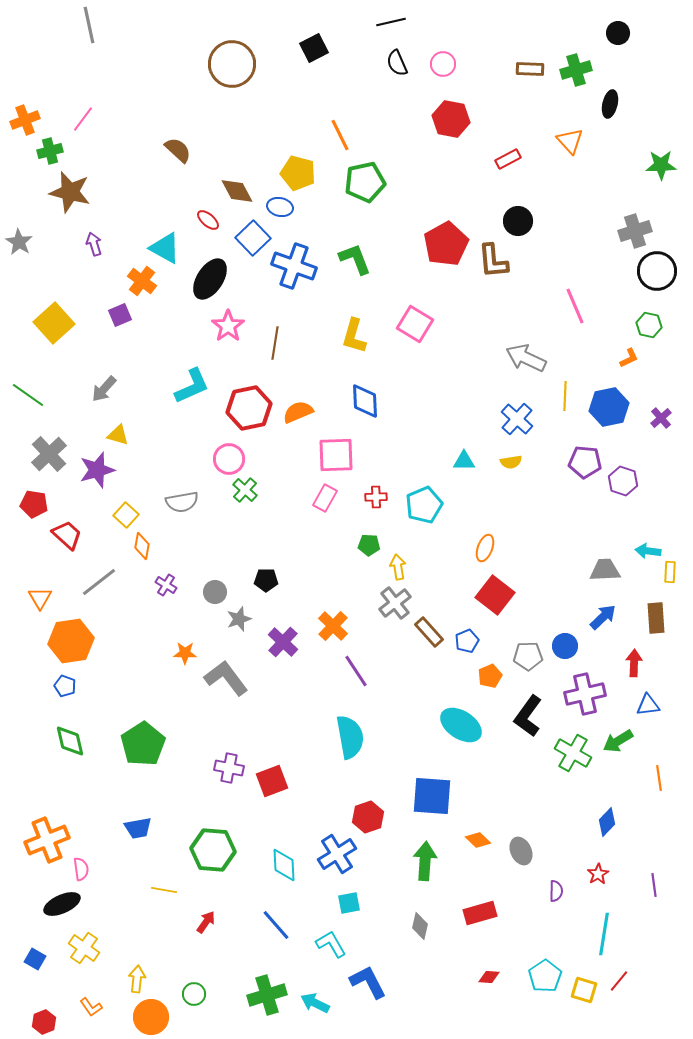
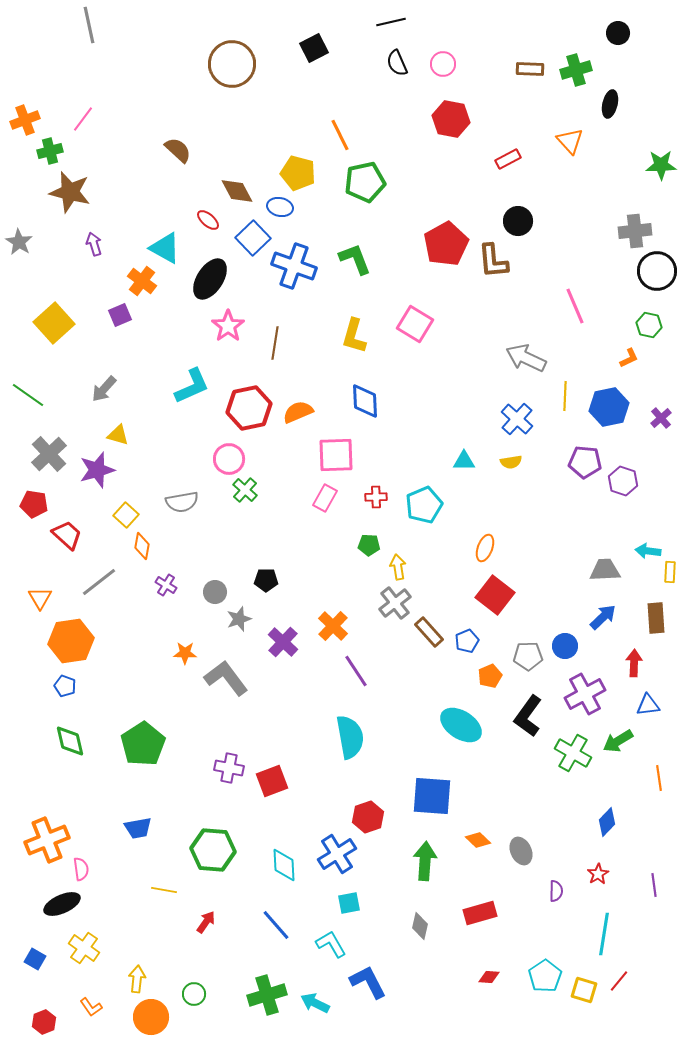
gray cross at (635, 231): rotated 12 degrees clockwise
purple cross at (585, 694): rotated 15 degrees counterclockwise
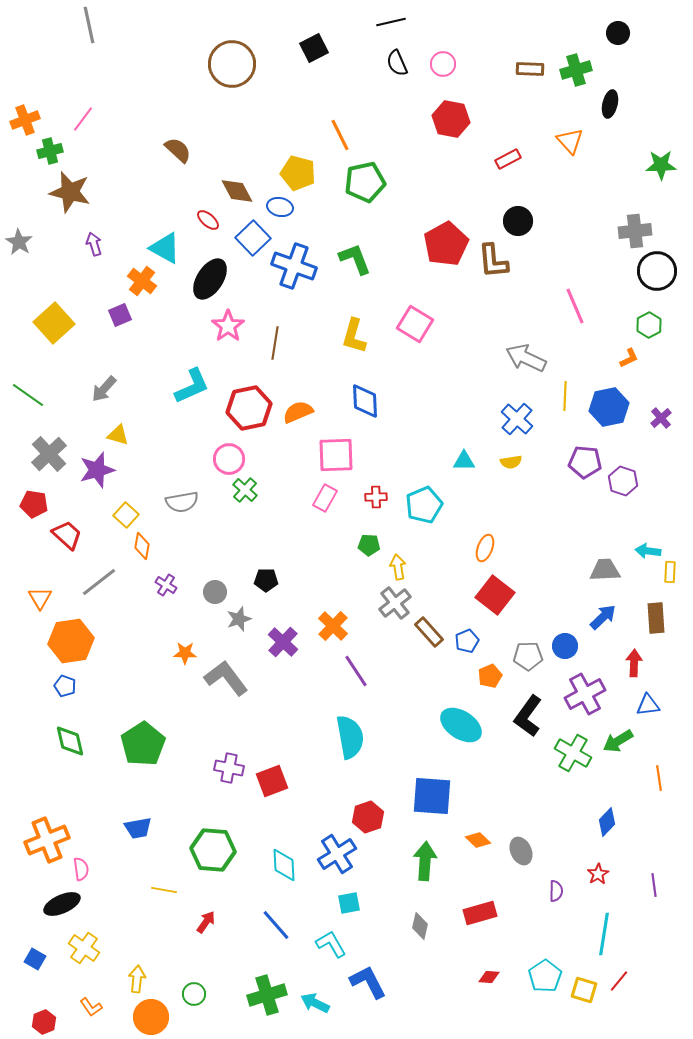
green hexagon at (649, 325): rotated 20 degrees clockwise
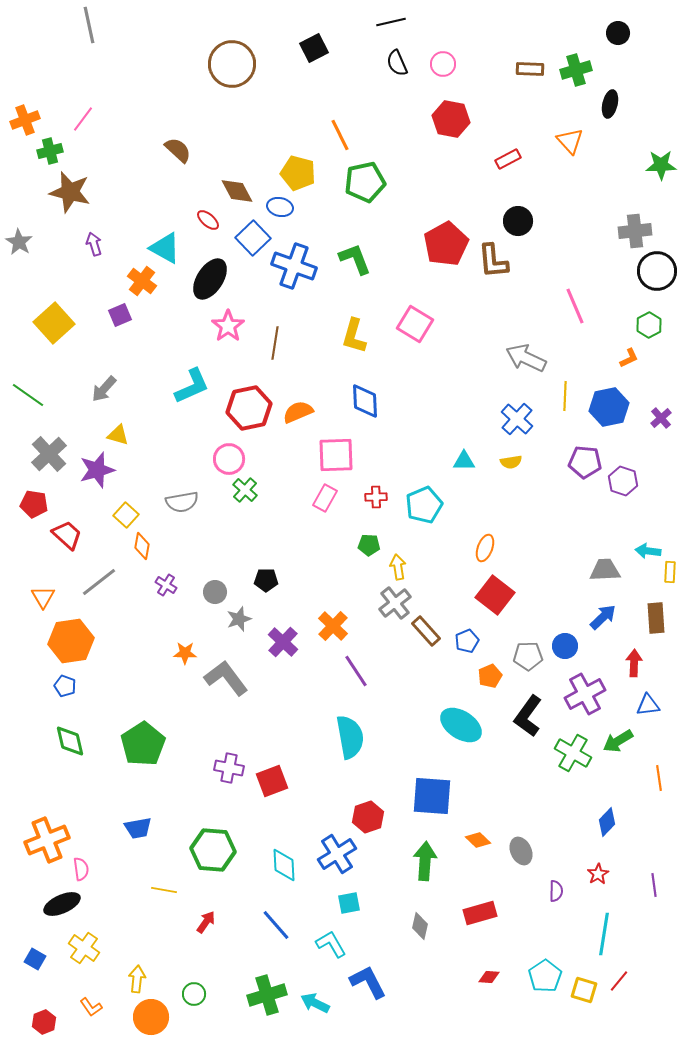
orange triangle at (40, 598): moved 3 px right, 1 px up
brown rectangle at (429, 632): moved 3 px left, 1 px up
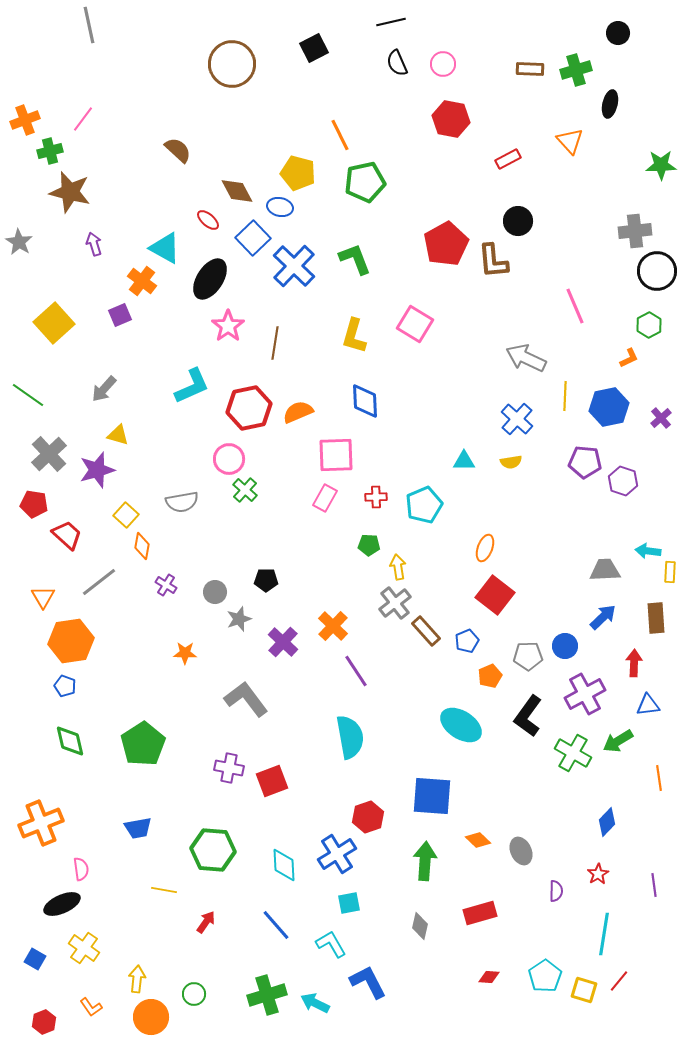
blue cross at (294, 266): rotated 24 degrees clockwise
gray L-shape at (226, 678): moved 20 px right, 21 px down
orange cross at (47, 840): moved 6 px left, 17 px up
